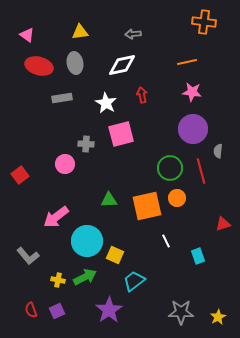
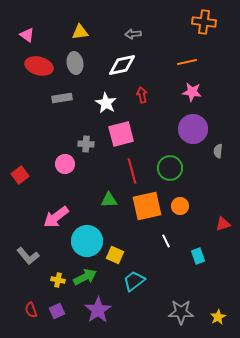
red line: moved 69 px left
orange circle: moved 3 px right, 8 px down
purple star: moved 11 px left
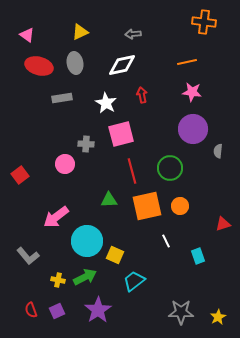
yellow triangle: rotated 18 degrees counterclockwise
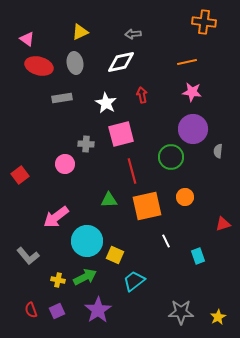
pink triangle: moved 4 px down
white diamond: moved 1 px left, 3 px up
green circle: moved 1 px right, 11 px up
orange circle: moved 5 px right, 9 px up
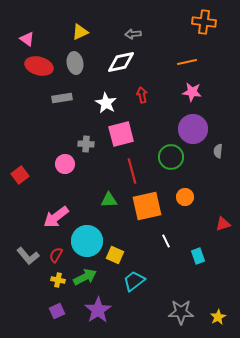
red semicircle: moved 25 px right, 55 px up; rotated 49 degrees clockwise
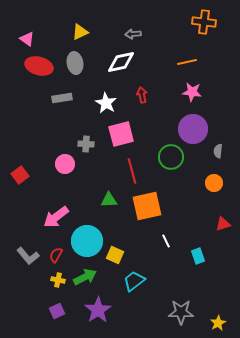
orange circle: moved 29 px right, 14 px up
yellow star: moved 6 px down
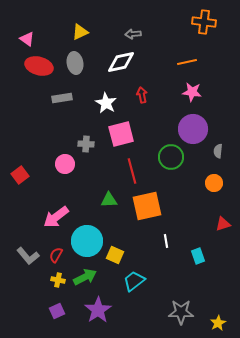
white line: rotated 16 degrees clockwise
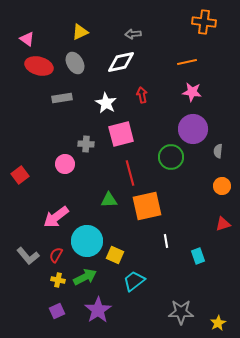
gray ellipse: rotated 20 degrees counterclockwise
red line: moved 2 px left, 2 px down
orange circle: moved 8 px right, 3 px down
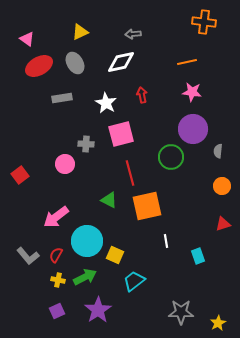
red ellipse: rotated 44 degrees counterclockwise
green triangle: rotated 30 degrees clockwise
